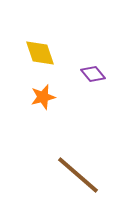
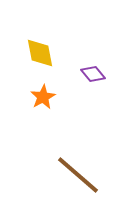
yellow diamond: rotated 8 degrees clockwise
orange star: rotated 15 degrees counterclockwise
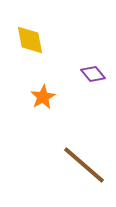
yellow diamond: moved 10 px left, 13 px up
brown line: moved 6 px right, 10 px up
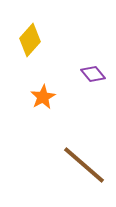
yellow diamond: rotated 52 degrees clockwise
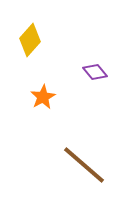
purple diamond: moved 2 px right, 2 px up
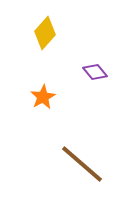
yellow diamond: moved 15 px right, 7 px up
brown line: moved 2 px left, 1 px up
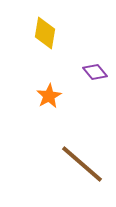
yellow diamond: rotated 32 degrees counterclockwise
orange star: moved 6 px right, 1 px up
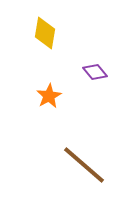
brown line: moved 2 px right, 1 px down
